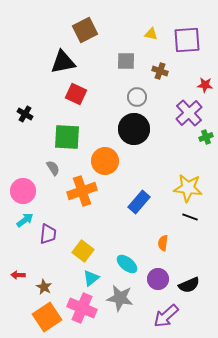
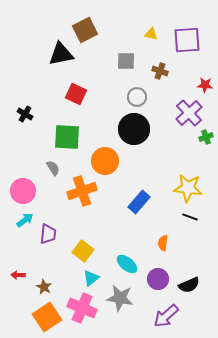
black triangle: moved 2 px left, 8 px up
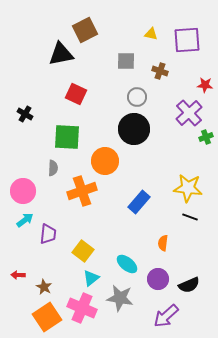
gray semicircle: rotated 35 degrees clockwise
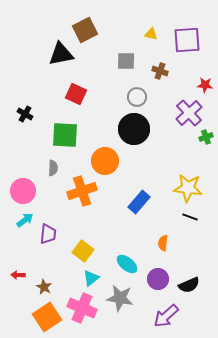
green square: moved 2 px left, 2 px up
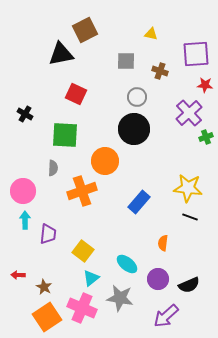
purple square: moved 9 px right, 14 px down
cyan arrow: rotated 54 degrees counterclockwise
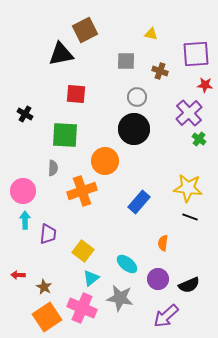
red square: rotated 20 degrees counterclockwise
green cross: moved 7 px left, 2 px down; rotated 32 degrees counterclockwise
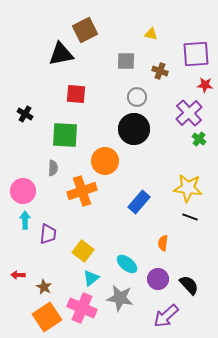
black semicircle: rotated 110 degrees counterclockwise
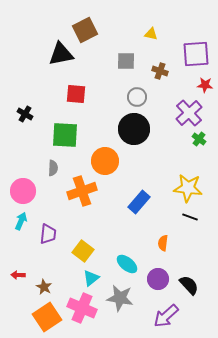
cyan arrow: moved 4 px left, 1 px down; rotated 24 degrees clockwise
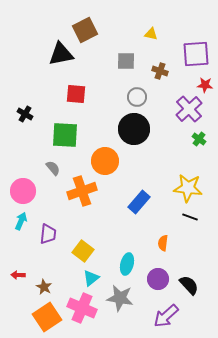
purple cross: moved 4 px up
gray semicircle: rotated 42 degrees counterclockwise
cyan ellipse: rotated 65 degrees clockwise
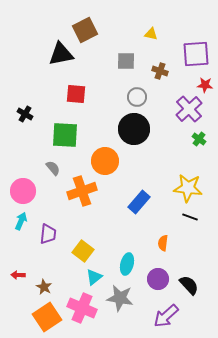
cyan triangle: moved 3 px right, 1 px up
